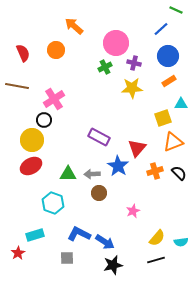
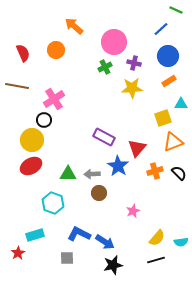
pink circle: moved 2 px left, 1 px up
purple rectangle: moved 5 px right
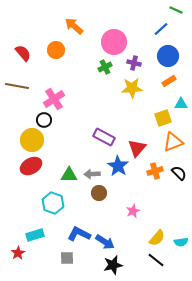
red semicircle: rotated 18 degrees counterclockwise
green triangle: moved 1 px right, 1 px down
black line: rotated 54 degrees clockwise
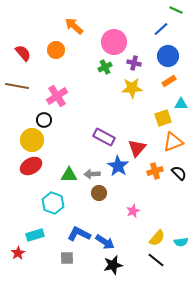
pink cross: moved 3 px right, 3 px up
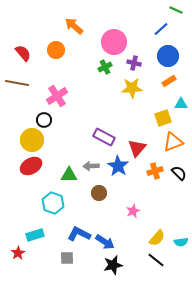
brown line: moved 3 px up
gray arrow: moved 1 px left, 8 px up
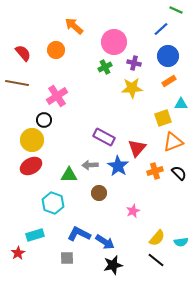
gray arrow: moved 1 px left, 1 px up
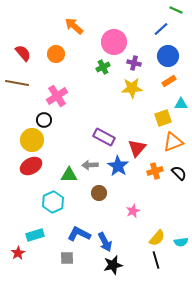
orange circle: moved 4 px down
green cross: moved 2 px left
cyan hexagon: moved 1 px up; rotated 15 degrees clockwise
blue arrow: rotated 30 degrees clockwise
black line: rotated 36 degrees clockwise
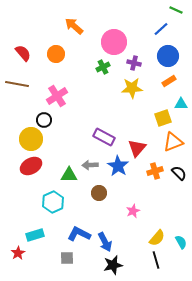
brown line: moved 1 px down
yellow circle: moved 1 px left, 1 px up
cyan semicircle: rotated 112 degrees counterclockwise
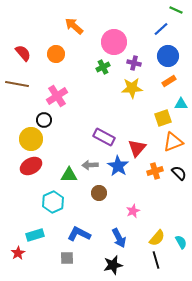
blue arrow: moved 14 px right, 4 px up
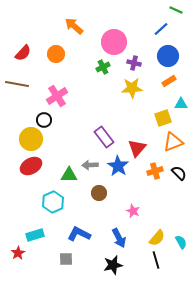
red semicircle: rotated 84 degrees clockwise
purple rectangle: rotated 25 degrees clockwise
pink star: rotated 24 degrees counterclockwise
gray square: moved 1 px left, 1 px down
